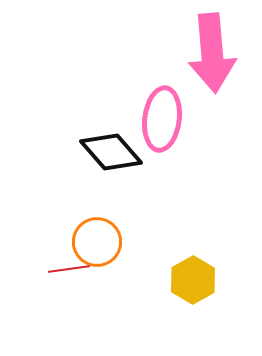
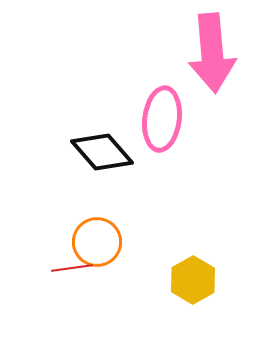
black diamond: moved 9 px left
red line: moved 3 px right, 1 px up
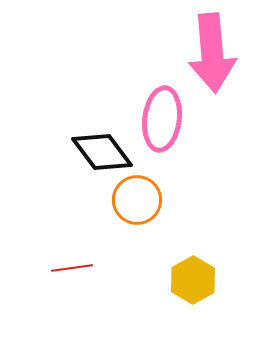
black diamond: rotated 4 degrees clockwise
orange circle: moved 40 px right, 42 px up
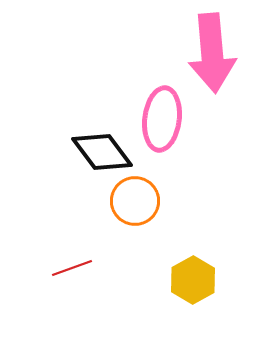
orange circle: moved 2 px left, 1 px down
red line: rotated 12 degrees counterclockwise
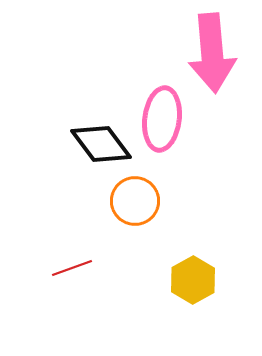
black diamond: moved 1 px left, 8 px up
